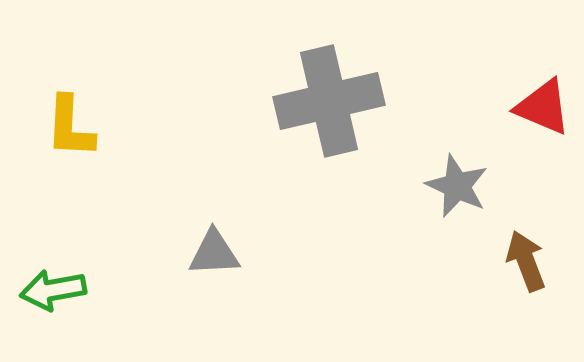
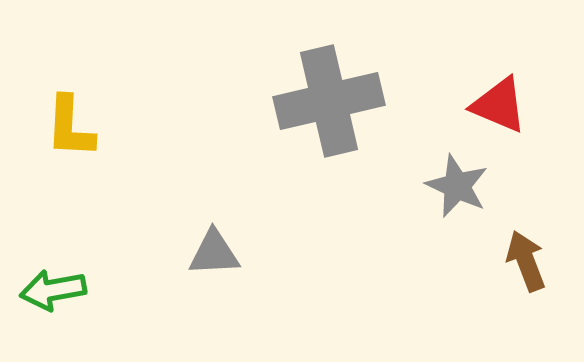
red triangle: moved 44 px left, 2 px up
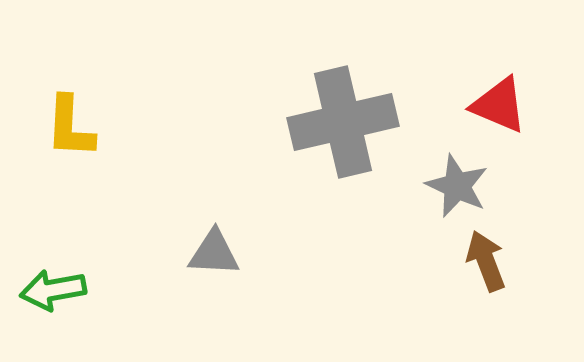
gray cross: moved 14 px right, 21 px down
gray triangle: rotated 6 degrees clockwise
brown arrow: moved 40 px left
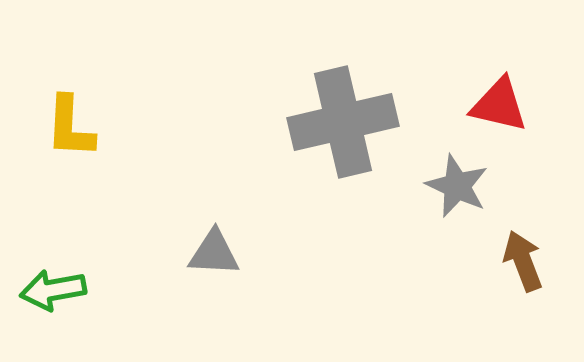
red triangle: rotated 10 degrees counterclockwise
brown arrow: moved 37 px right
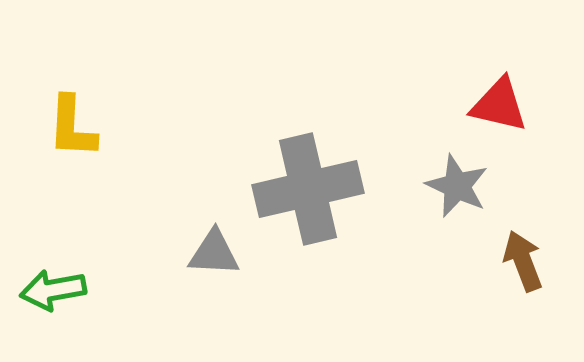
gray cross: moved 35 px left, 67 px down
yellow L-shape: moved 2 px right
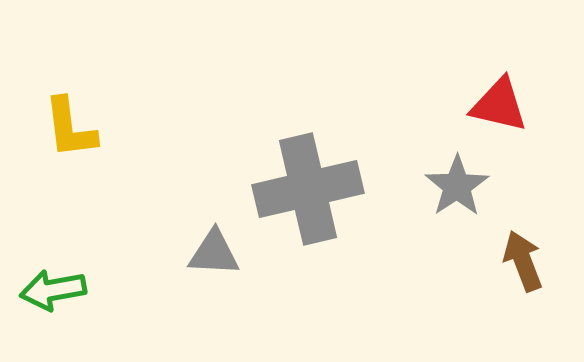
yellow L-shape: moved 2 px left, 1 px down; rotated 10 degrees counterclockwise
gray star: rotated 14 degrees clockwise
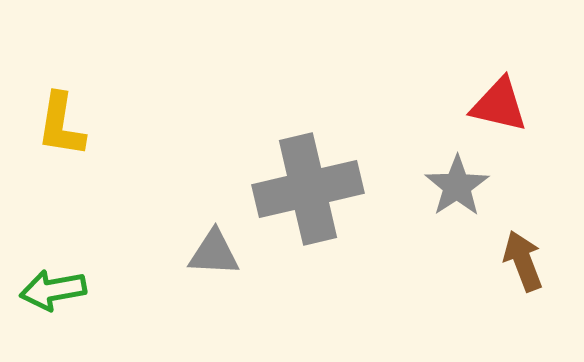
yellow L-shape: moved 9 px left, 3 px up; rotated 16 degrees clockwise
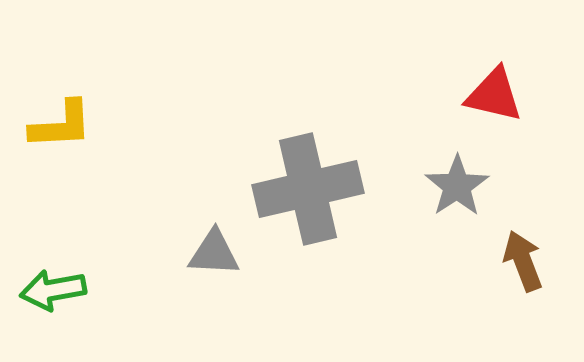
red triangle: moved 5 px left, 10 px up
yellow L-shape: rotated 102 degrees counterclockwise
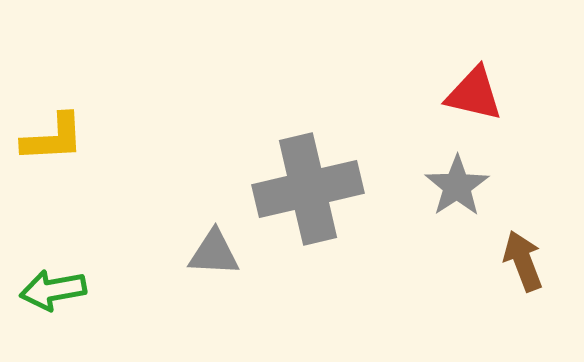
red triangle: moved 20 px left, 1 px up
yellow L-shape: moved 8 px left, 13 px down
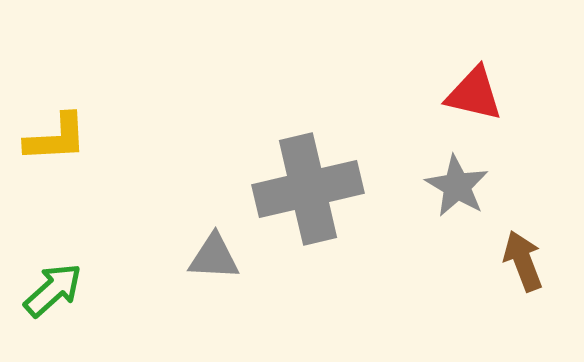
yellow L-shape: moved 3 px right
gray star: rotated 8 degrees counterclockwise
gray triangle: moved 4 px down
green arrow: rotated 148 degrees clockwise
